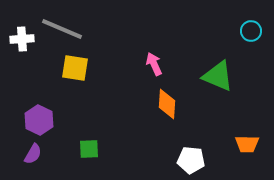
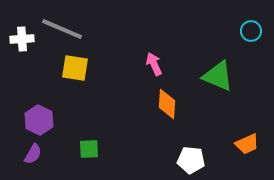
orange trapezoid: rotated 25 degrees counterclockwise
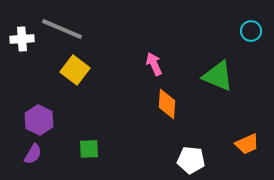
yellow square: moved 2 px down; rotated 28 degrees clockwise
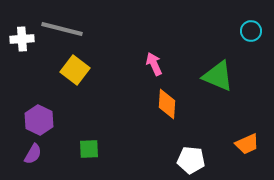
gray line: rotated 9 degrees counterclockwise
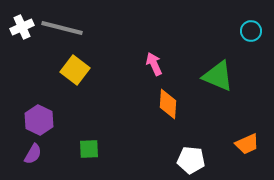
gray line: moved 1 px up
white cross: moved 12 px up; rotated 20 degrees counterclockwise
orange diamond: moved 1 px right
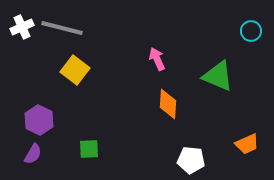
pink arrow: moved 3 px right, 5 px up
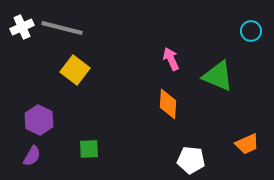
pink arrow: moved 14 px right
purple semicircle: moved 1 px left, 2 px down
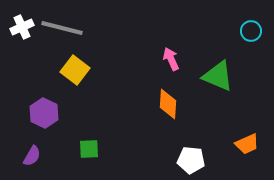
purple hexagon: moved 5 px right, 7 px up
